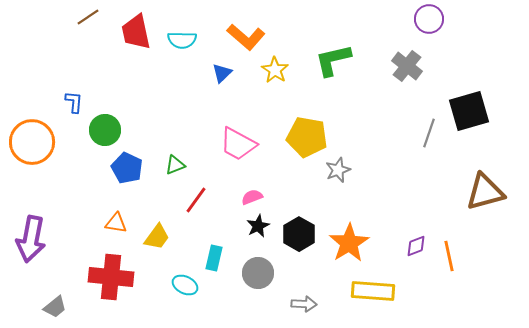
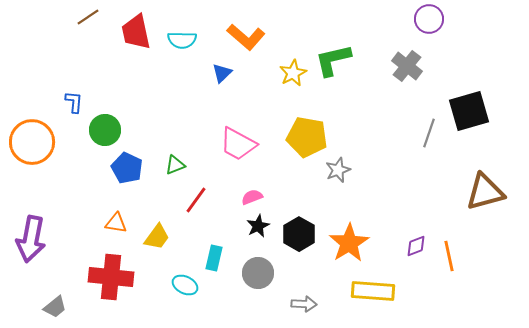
yellow star: moved 18 px right, 3 px down; rotated 12 degrees clockwise
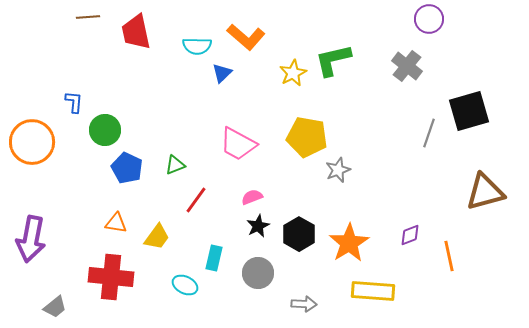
brown line: rotated 30 degrees clockwise
cyan semicircle: moved 15 px right, 6 px down
purple diamond: moved 6 px left, 11 px up
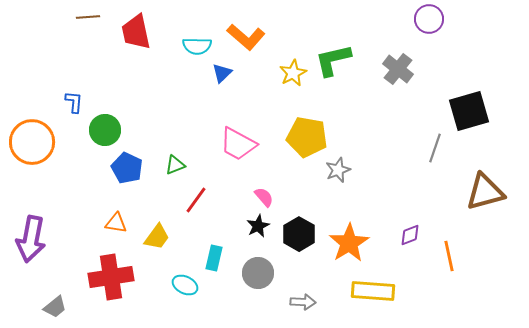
gray cross: moved 9 px left, 3 px down
gray line: moved 6 px right, 15 px down
pink semicircle: moved 12 px right; rotated 70 degrees clockwise
red cross: rotated 15 degrees counterclockwise
gray arrow: moved 1 px left, 2 px up
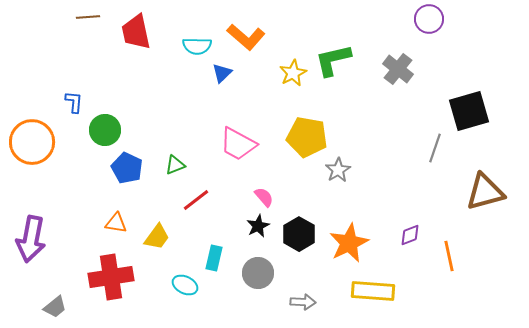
gray star: rotated 10 degrees counterclockwise
red line: rotated 16 degrees clockwise
orange star: rotated 6 degrees clockwise
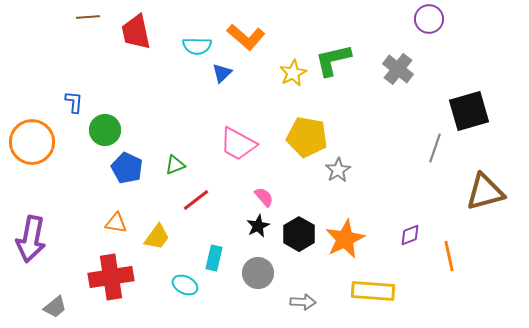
orange star: moved 4 px left, 4 px up
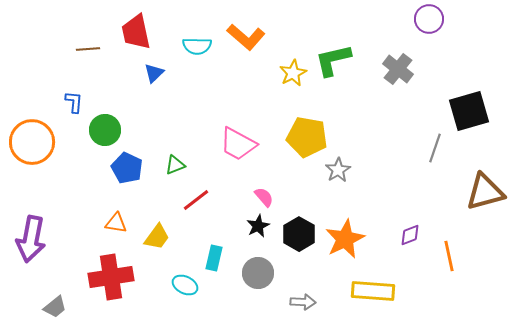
brown line: moved 32 px down
blue triangle: moved 68 px left
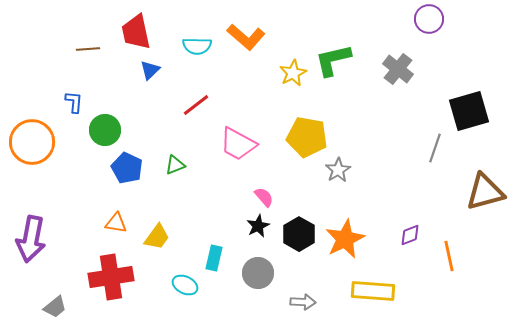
blue triangle: moved 4 px left, 3 px up
red line: moved 95 px up
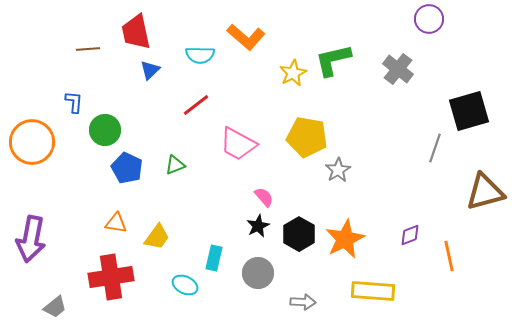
cyan semicircle: moved 3 px right, 9 px down
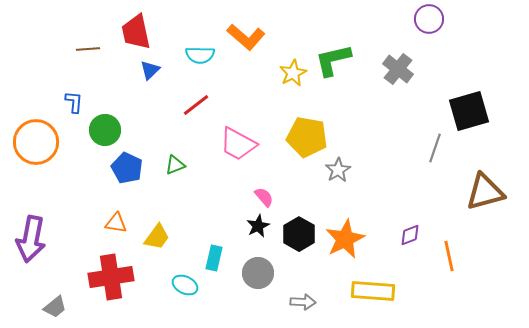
orange circle: moved 4 px right
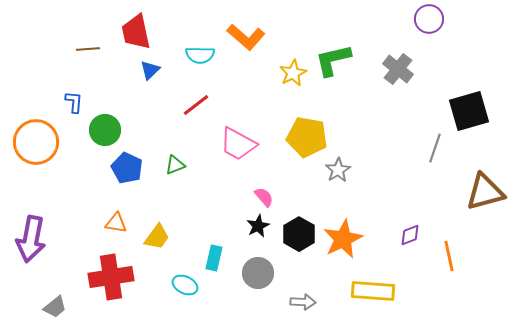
orange star: moved 2 px left
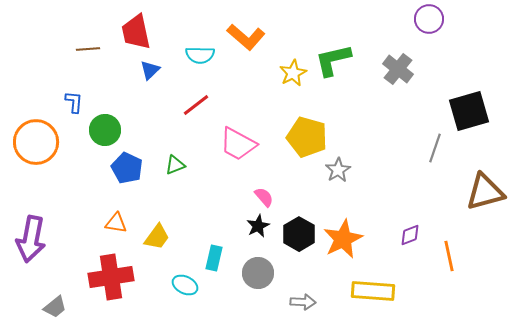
yellow pentagon: rotated 6 degrees clockwise
